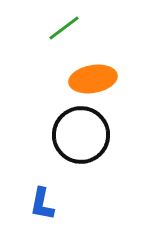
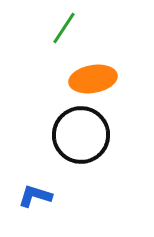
green line: rotated 20 degrees counterclockwise
blue L-shape: moved 7 px left, 8 px up; rotated 96 degrees clockwise
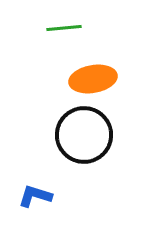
green line: rotated 52 degrees clockwise
black circle: moved 3 px right
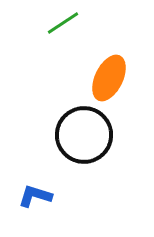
green line: moved 1 px left, 5 px up; rotated 28 degrees counterclockwise
orange ellipse: moved 16 px right, 1 px up; rotated 54 degrees counterclockwise
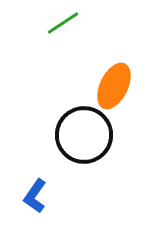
orange ellipse: moved 5 px right, 8 px down
blue L-shape: rotated 72 degrees counterclockwise
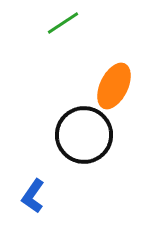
blue L-shape: moved 2 px left
